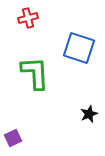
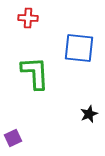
red cross: rotated 18 degrees clockwise
blue square: rotated 12 degrees counterclockwise
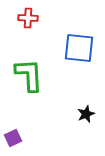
green L-shape: moved 6 px left, 2 px down
black star: moved 3 px left
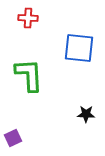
black star: rotated 24 degrees clockwise
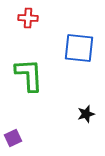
black star: rotated 18 degrees counterclockwise
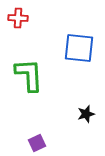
red cross: moved 10 px left
purple square: moved 24 px right, 5 px down
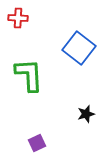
blue square: rotated 32 degrees clockwise
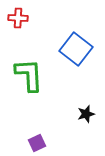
blue square: moved 3 px left, 1 px down
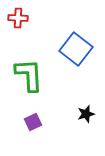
purple square: moved 4 px left, 21 px up
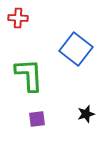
purple square: moved 4 px right, 3 px up; rotated 18 degrees clockwise
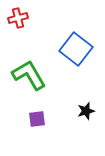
red cross: rotated 18 degrees counterclockwise
green L-shape: rotated 27 degrees counterclockwise
black star: moved 3 px up
